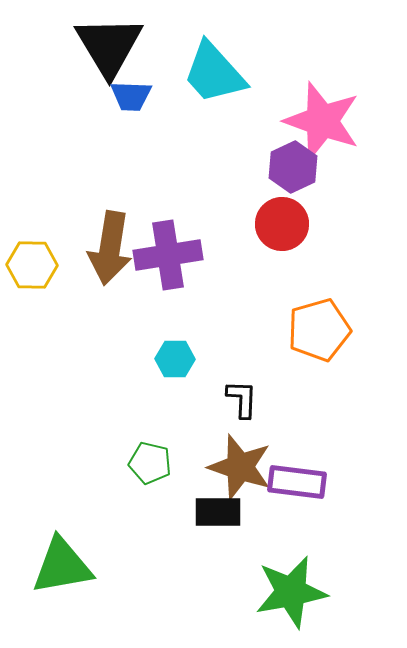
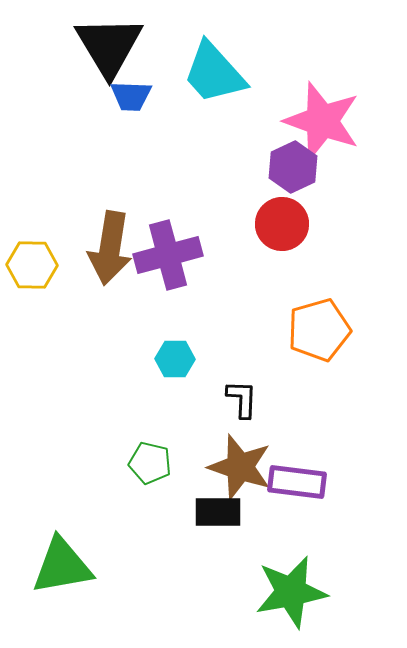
purple cross: rotated 6 degrees counterclockwise
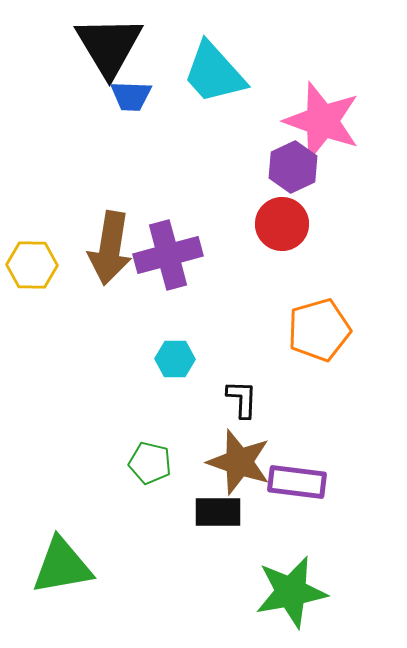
brown star: moved 1 px left, 5 px up
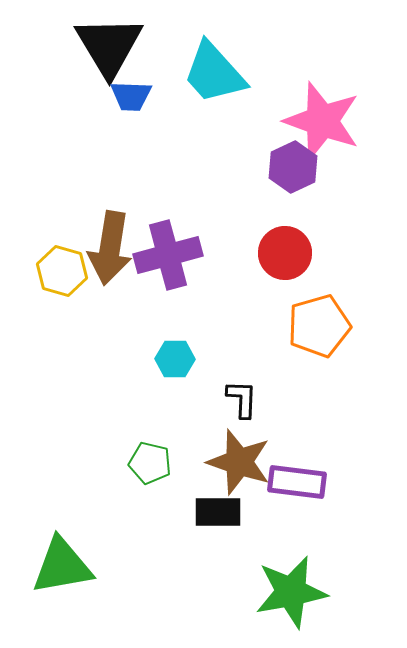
red circle: moved 3 px right, 29 px down
yellow hexagon: moved 30 px right, 6 px down; rotated 15 degrees clockwise
orange pentagon: moved 4 px up
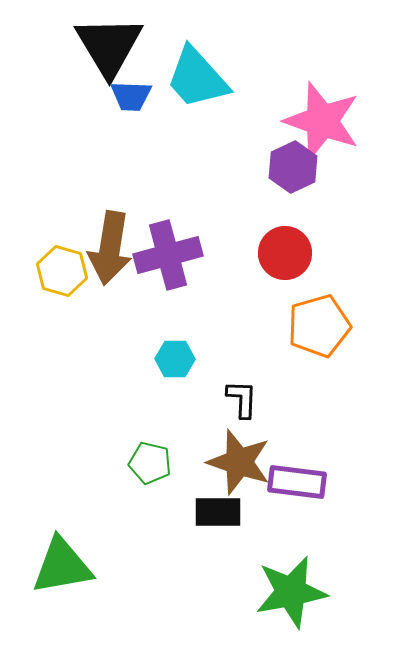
cyan trapezoid: moved 17 px left, 5 px down
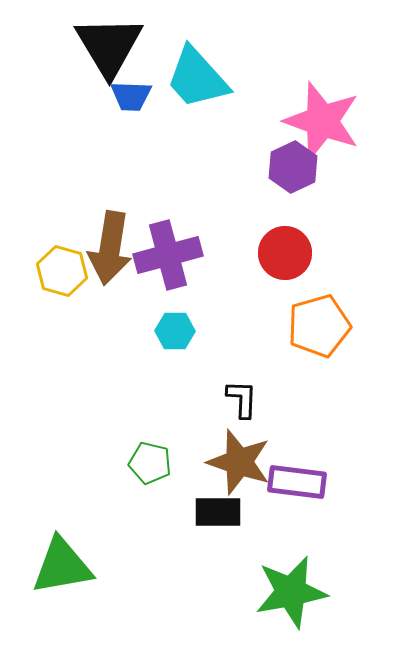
cyan hexagon: moved 28 px up
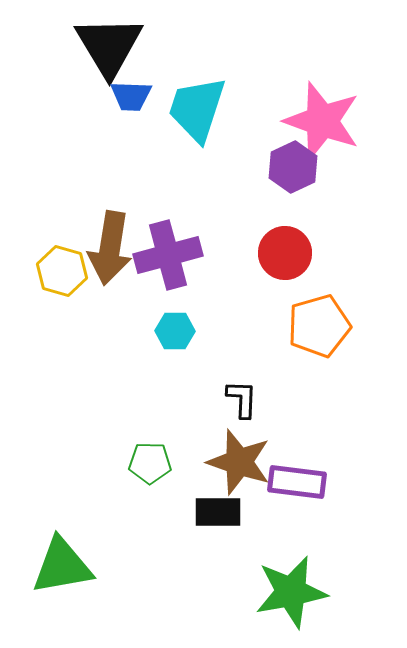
cyan trapezoid: moved 31 px down; rotated 60 degrees clockwise
green pentagon: rotated 12 degrees counterclockwise
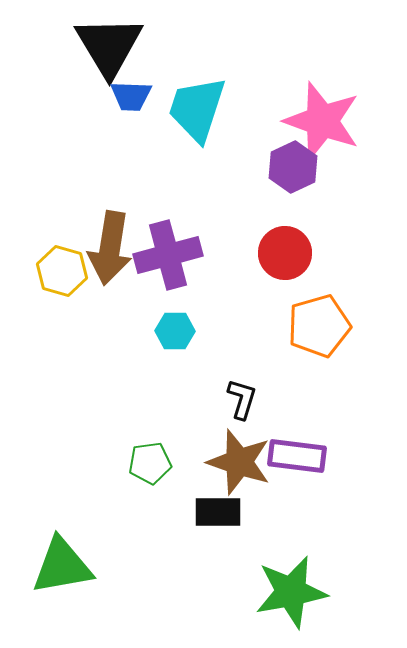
black L-shape: rotated 15 degrees clockwise
green pentagon: rotated 9 degrees counterclockwise
purple rectangle: moved 26 px up
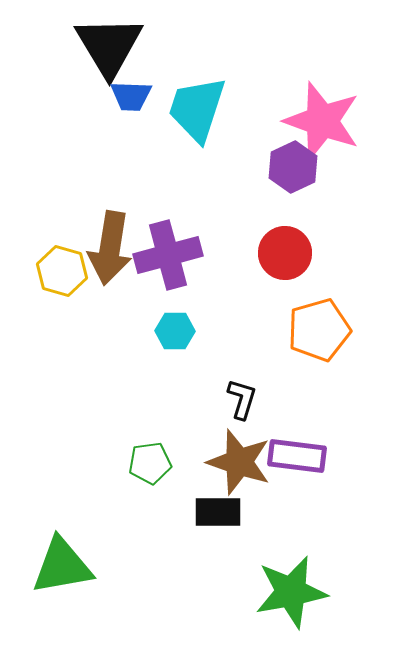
orange pentagon: moved 4 px down
